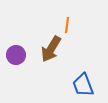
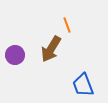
orange line: rotated 28 degrees counterclockwise
purple circle: moved 1 px left
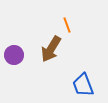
purple circle: moved 1 px left
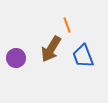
purple circle: moved 2 px right, 3 px down
blue trapezoid: moved 29 px up
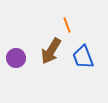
brown arrow: moved 2 px down
blue trapezoid: moved 1 px down
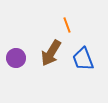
brown arrow: moved 2 px down
blue trapezoid: moved 2 px down
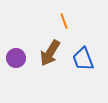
orange line: moved 3 px left, 4 px up
brown arrow: moved 1 px left
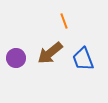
brown arrow: rotated 20 degrees clockwise
